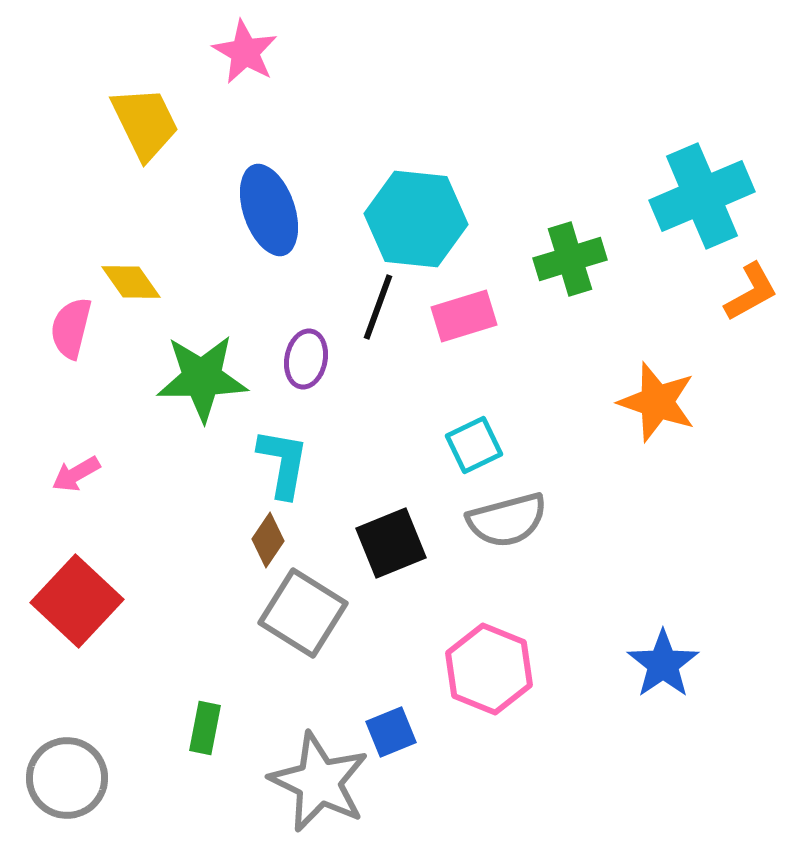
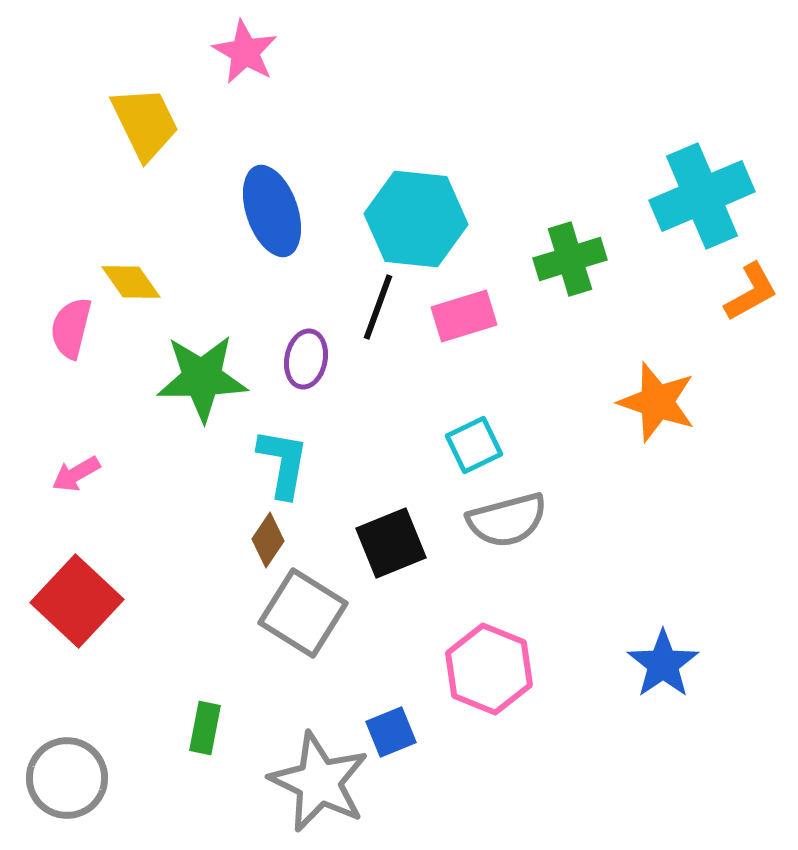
blue ellipse: moved 3 px right, 1 px down
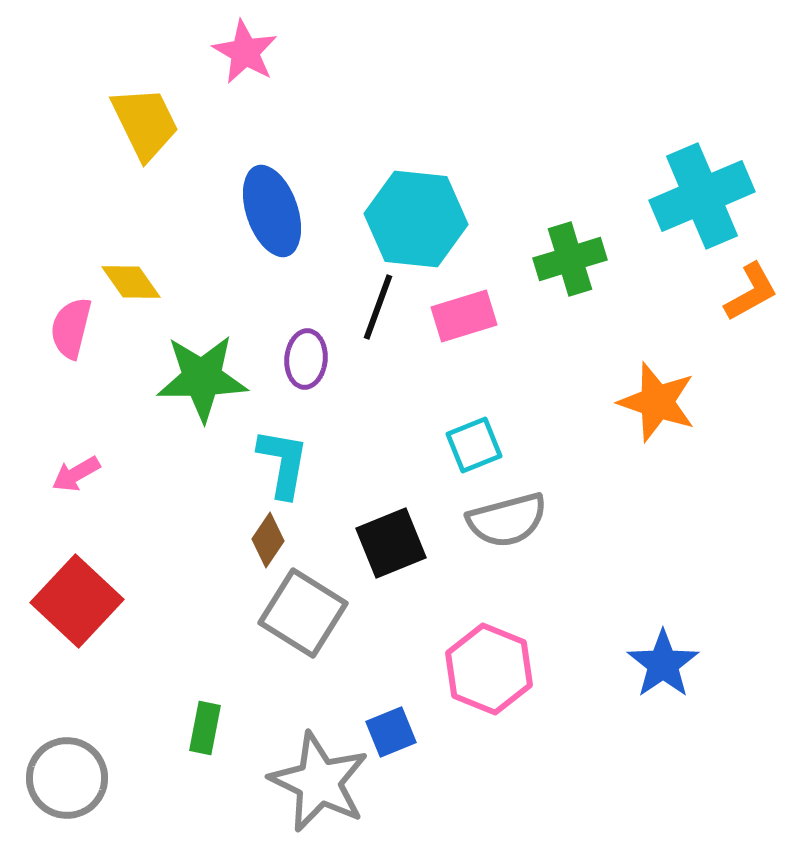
purple ellipse: rotated 6 degrees counterclockwise
cyan square: rotated 4 degrees clockwise
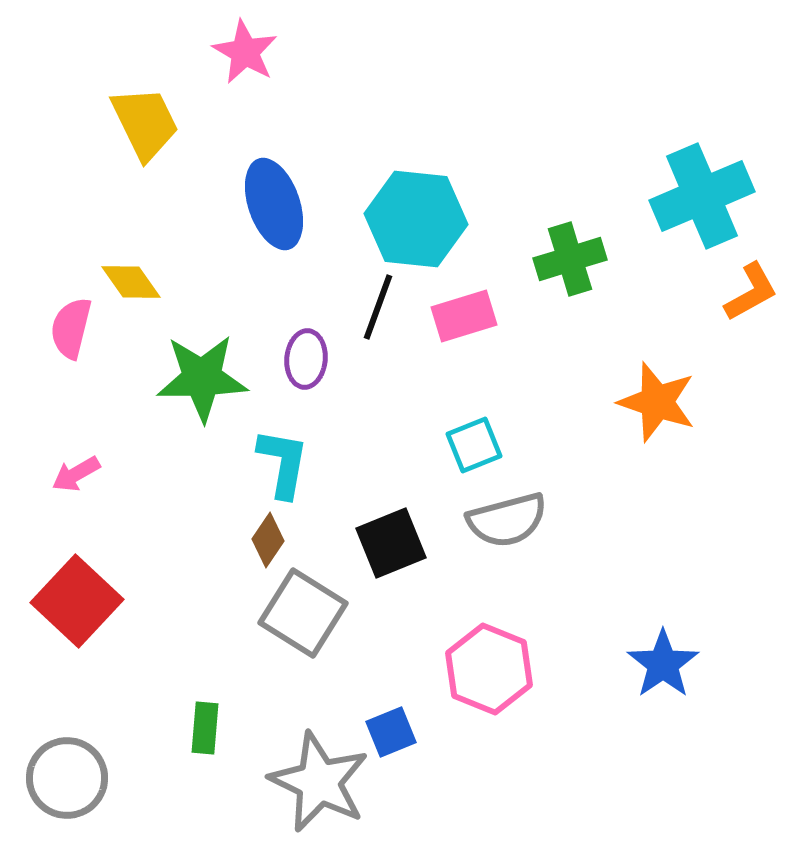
blue ellipse: moved 2 px right, 7 px up
green rectangle: rotated 6 degrees counterclockwise
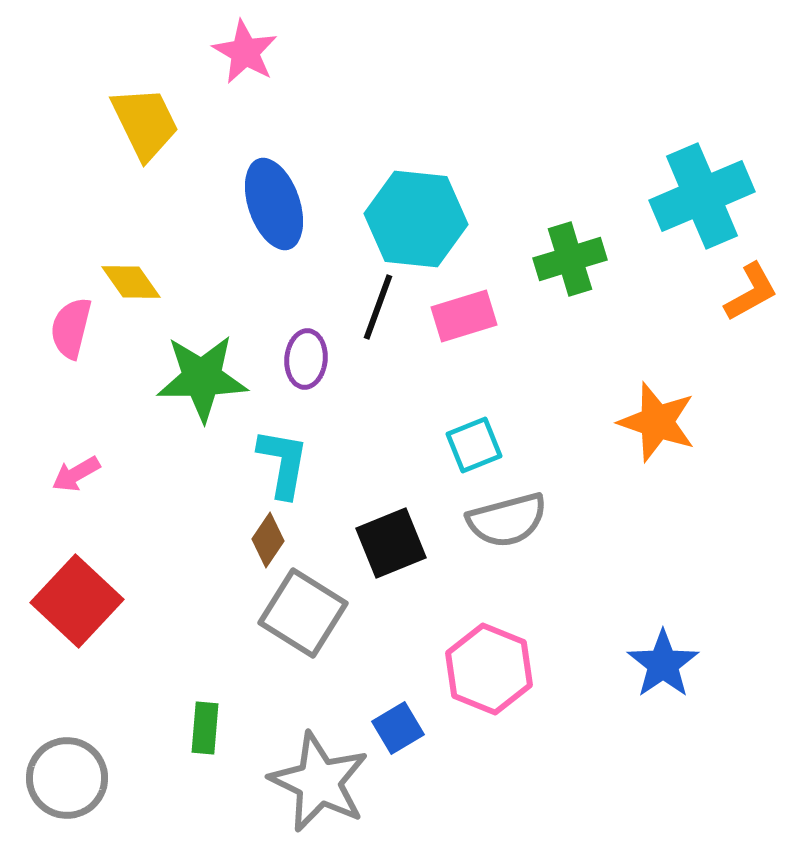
orange star: moved 20 px down
blue square: moved 7 px right, 4 px up; rotated 9 degrees counterclockwise
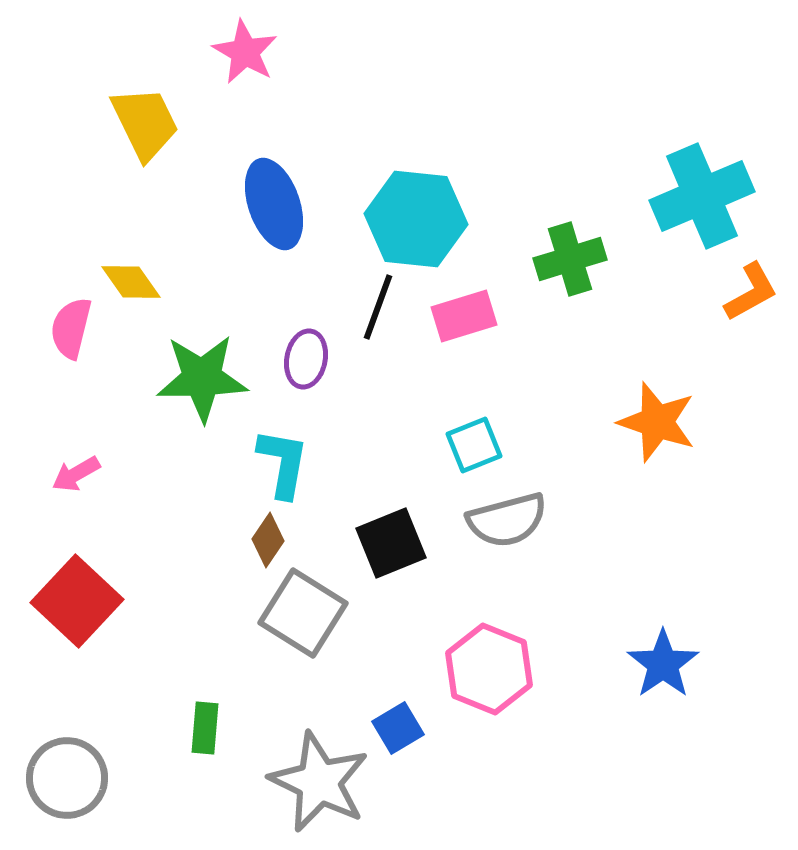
purple ellipse: rotated 6 degrees clockwise
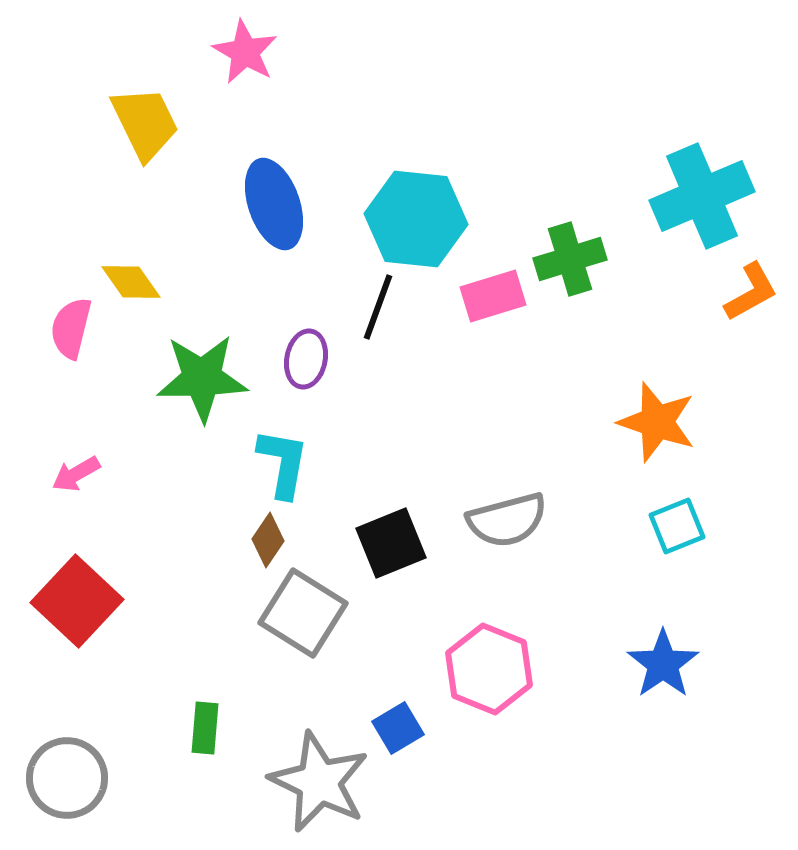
pink rectangle: moved 29 px right, 20 px up
cyan square: moved 203 px right, 81 px down
